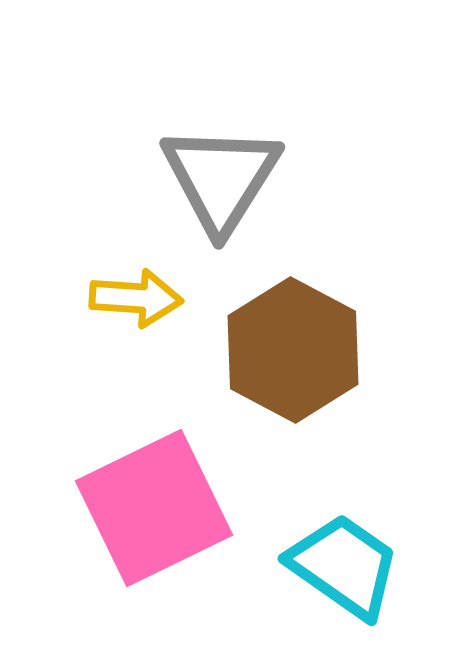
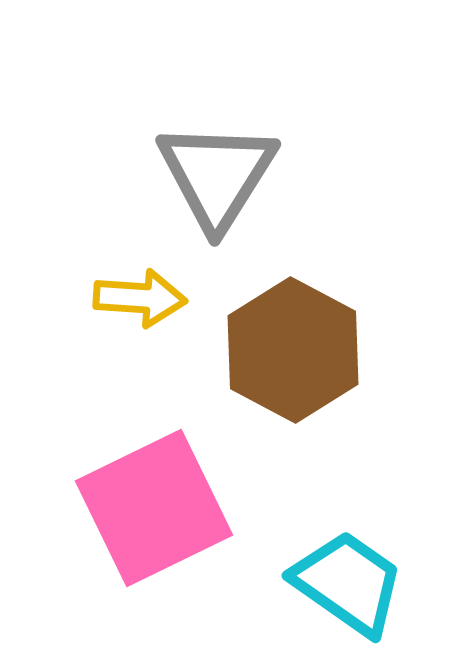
gray triangle: moved 4 px left, 3 px up
yellow arrow: moved 4 px right
cyan trapezoid: moved 4 px right, 17 px down
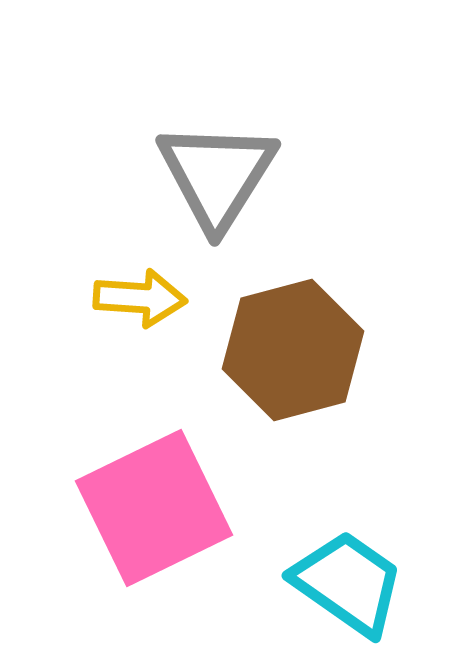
brown hexagon: rotated 17 degrees clockwise
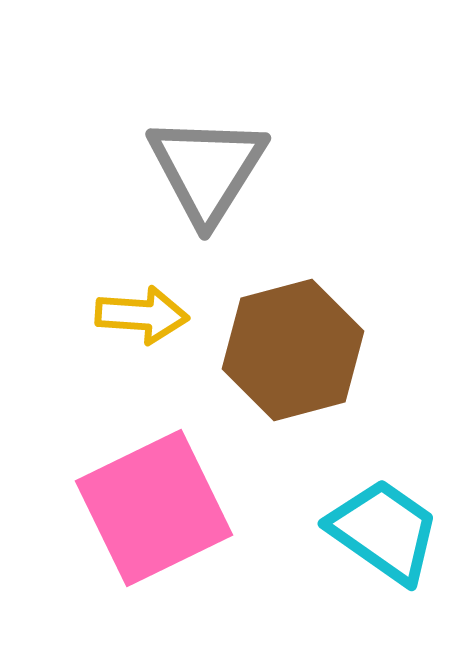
gray triangle: moved 10 px left, 6 px up
yellow arrow: moved 2 px right, 17 px down
cyan trapezoid: moved 36 px right, 52 px up
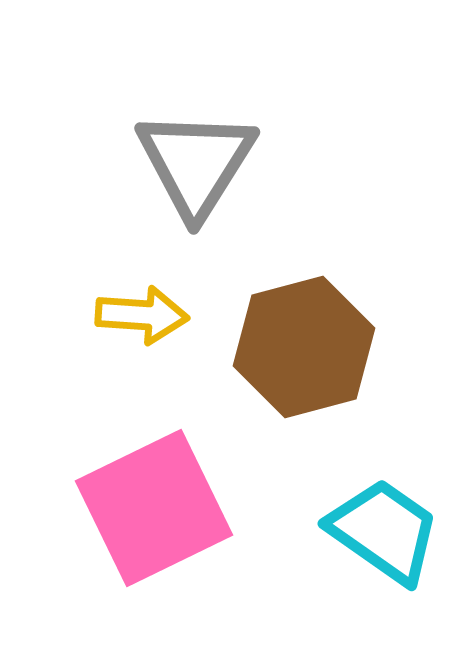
gray triangle: moved 11 px left, 6 px up
brown hexagon: moved 11 px right, 3 px up
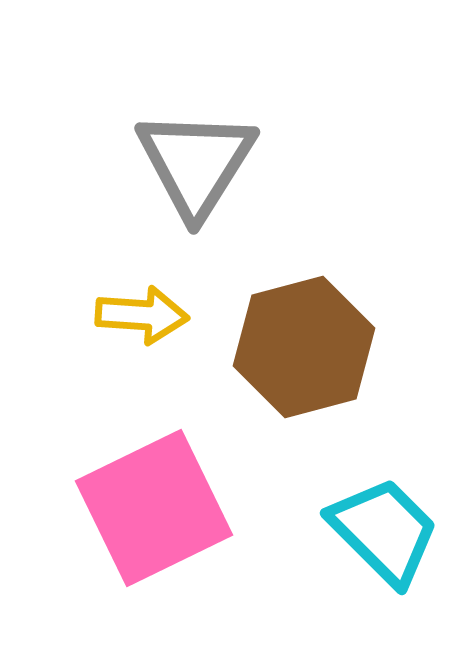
cyan trapezoid: rotated 10 degrees clockwise
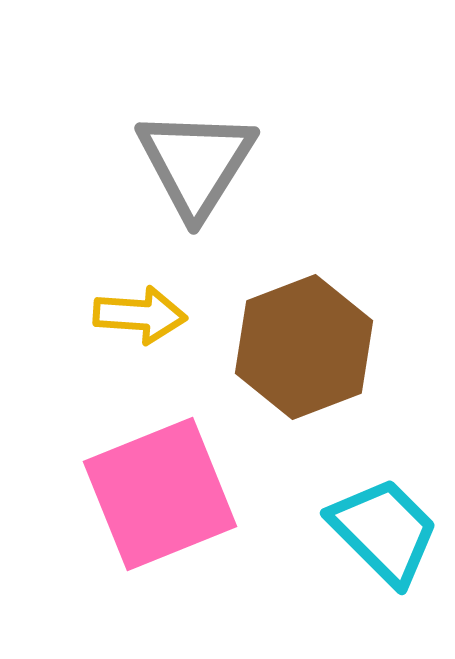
yellow arrow: moved 2 px left
brown hexagon: rotated 6 degrees counterclockwise
pink square: moved 6 px right, 14 px up; rotated 4 degrees clockwise
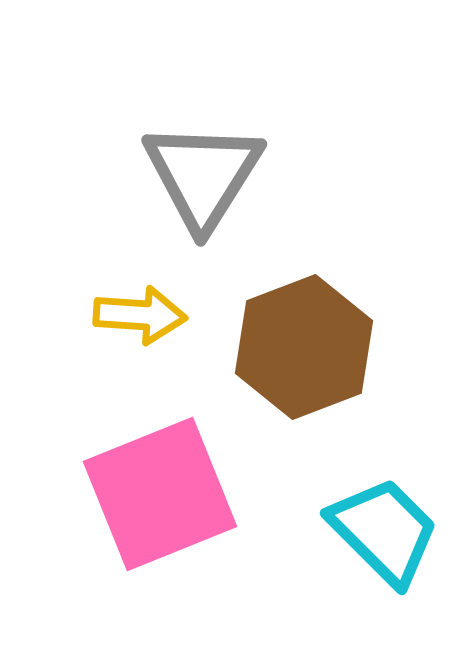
gray triangle: moved 7 px right, 12 px down
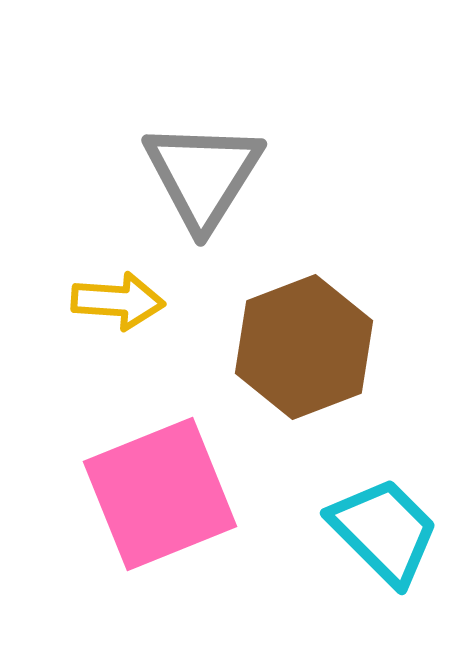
yellow arrow: moved 22 px left, 14 px up
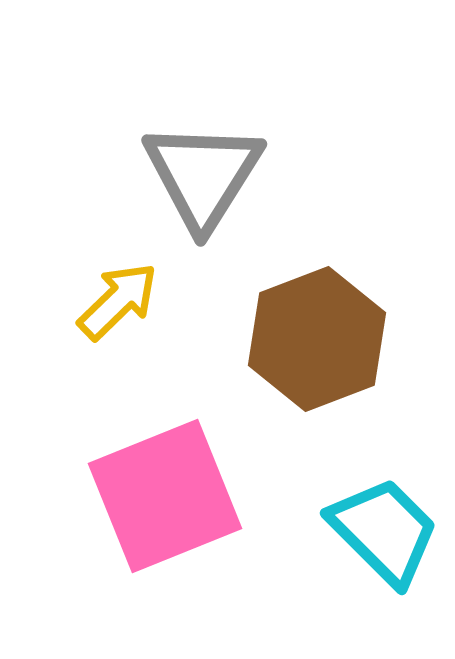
yellow arrow: rotated 48 degrees counterclockwise
brown hexagon: moved 13 px right, 8 px up
pink square: moved 5 px right, 2 px down
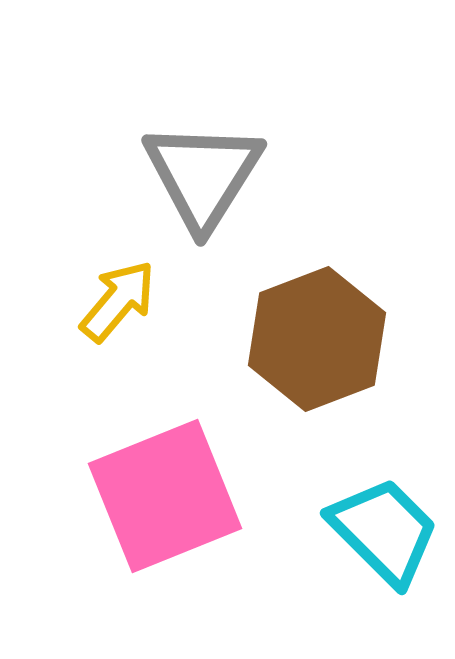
yellow arrow: rotated 6 degrees counterclockwise
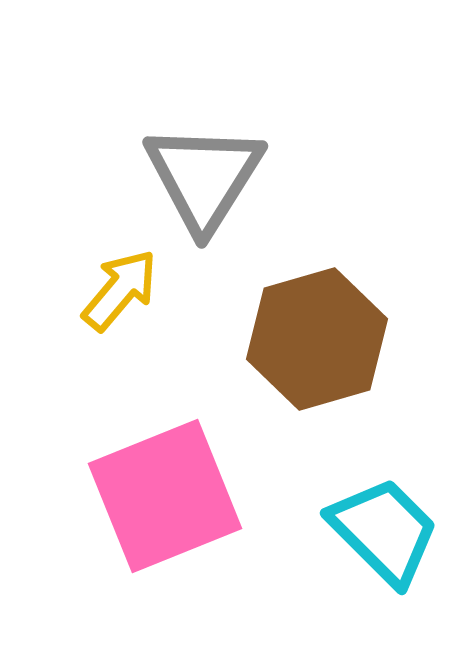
gray triangle: moved 1 px right, 2 px down
yellow arrow: moved 2 px right, 11 px up
brown hexagon: rotated 5 degrees clockwise
